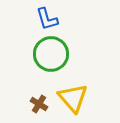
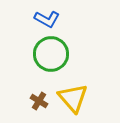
blue L-shape: rotated 45 degrees counterclockwise
brown cross: moved 3 px up
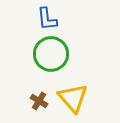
blue L-shape: rotated 55 degrees clockwise
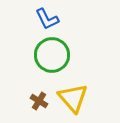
blue L-shape: rotated 20 degrees counterclockwise
green circle: moved 1 px right, 1 px down
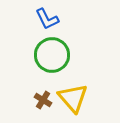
brown cross: moved 4 px right, 1 px up
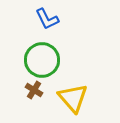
green circle: moved 10 px left, 5 px down
brown cross: moved 9 px left, 10 px up
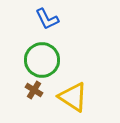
yellow triangle: moved 1 px up; rotated 16 degrees counterclockwise
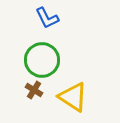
blue L-shape: moved 1 px up
